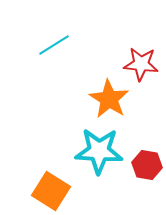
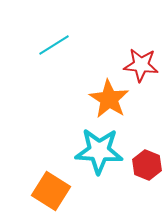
red star: moved 1 px down
red hexagon: rotated 12 degrees clockwise
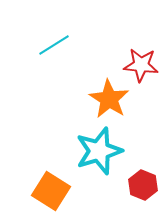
cyan star: rotated 21 degrees counterclockwise
red hexagon: moved 4 px left, 20 px down
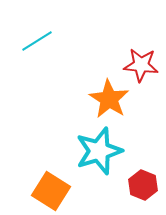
cyan line: moved 17 px left, 4 px up
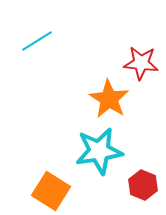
red star: moved 2 px up
cyan star: rotated 9 degrees clockwise
